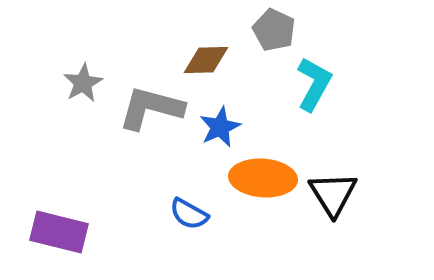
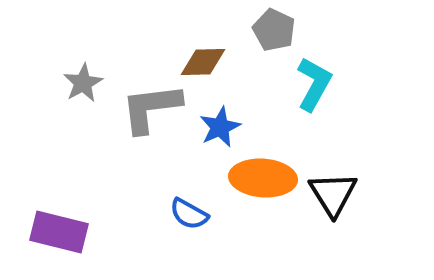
brown diamond: moved 3 px left, 2 px down
gray L-shape: rotated 22 degrees counterclockwise
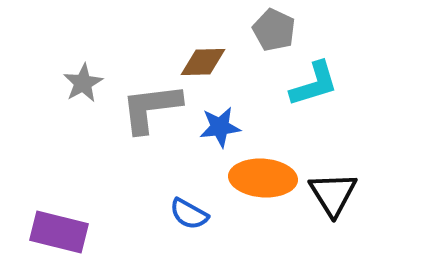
cyan L-shape: rotated 44 degrees clockwise
blue star: rotated 18 degrees clockwise
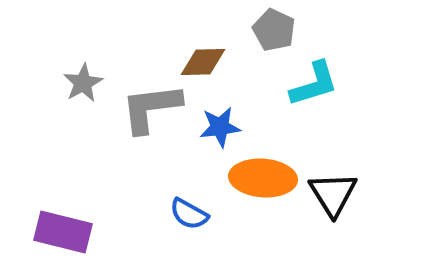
purple rectangle: moved 4 px right
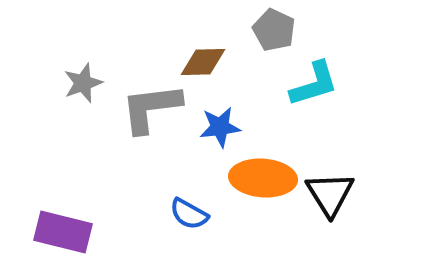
gray star: rotated 9 degrees clockwise
black triangle: moved 3 px left
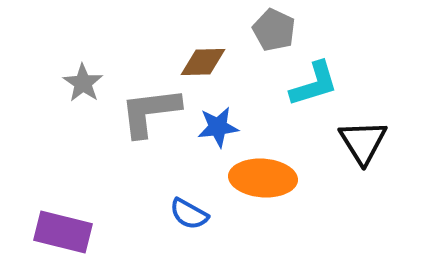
gray star: rotated 18 degrees counterclockwise
gray L-shape: moved 1 px left, 4 px down
blue star: moved 2 px left
black triangle: moved 33 px right, 52 px up
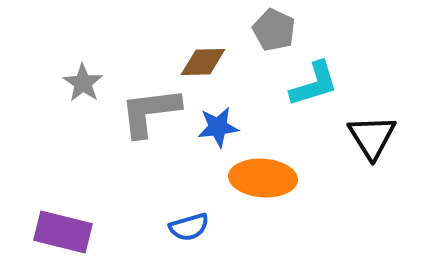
black triangle: moved 9 px right, 5 px up
blue semicircle: moved 13 px down; rotated 45 degrees counterclockwise
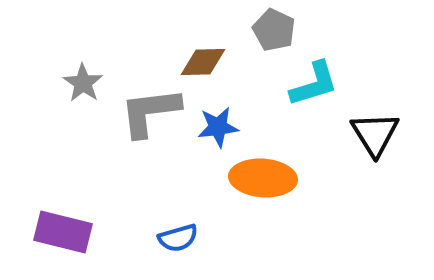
black triangle: moved 3 px right, 3 px up
blue semicircle: moved 11 px left, 11 px down
